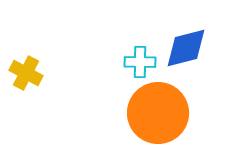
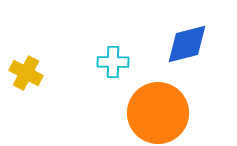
blue diamond: moved 1 px right, 4 px up
cyan cross: moved 27 px left
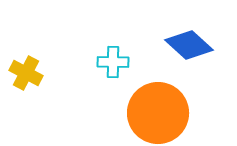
blue diamond: moved 2 px right, 1 px down; rotated 57 degrees clockwise
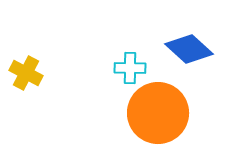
blue diamond: moved 4 px down
cyan cross: moved 17 px right, 6 px down
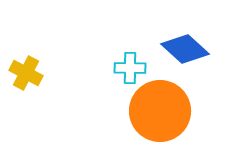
blue diamond: moved 4 px left
orange circle: moved 2 px right, 2 px up
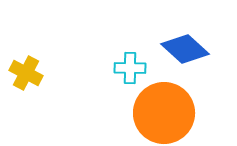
orange circle: moved 4 px right, 2 px down
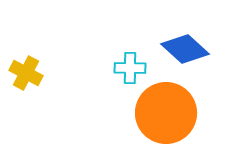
orange circle: moved 2 px right
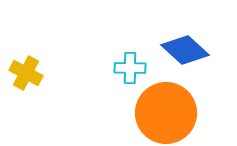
blue diamond: moved 1 px down
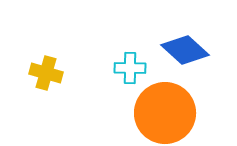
yellow cross: moved 20 px right; rotated 12 degrees counterclockwise
orange circle: moved 1 px left
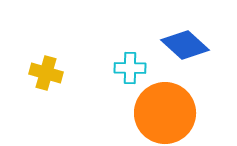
blue diamond: moved 5 px up
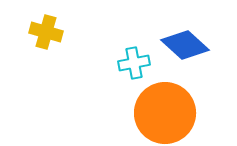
cyan cross: moved 4 px right, 5 px up; rotated 12 degrees counterclockwise
yellow cross: moved 41 px up
